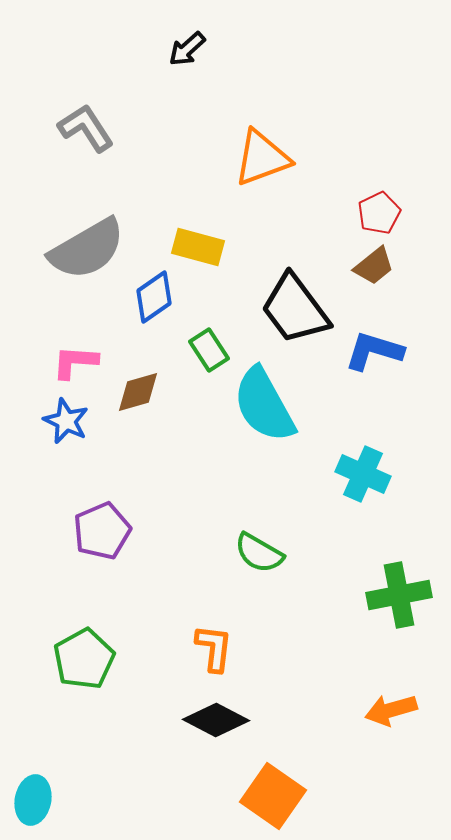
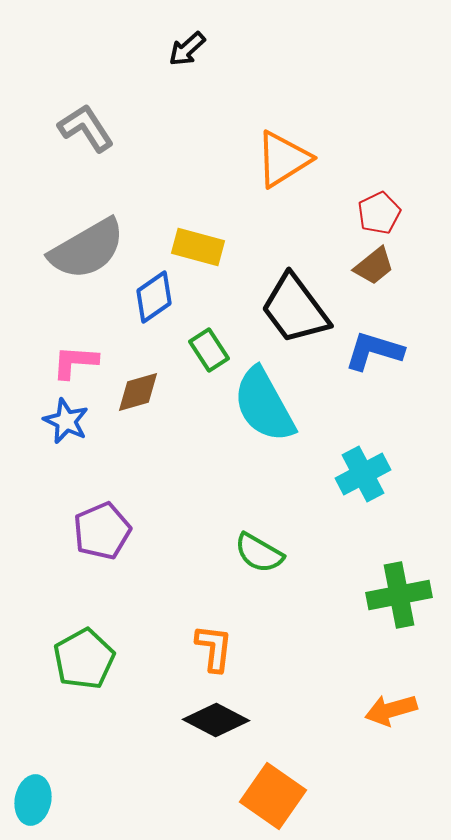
orange triangle: moved 21 px right, 1 px down; rotated 12 degrees counterclockwise
cyan cross: rotated 38 degrees clockwise
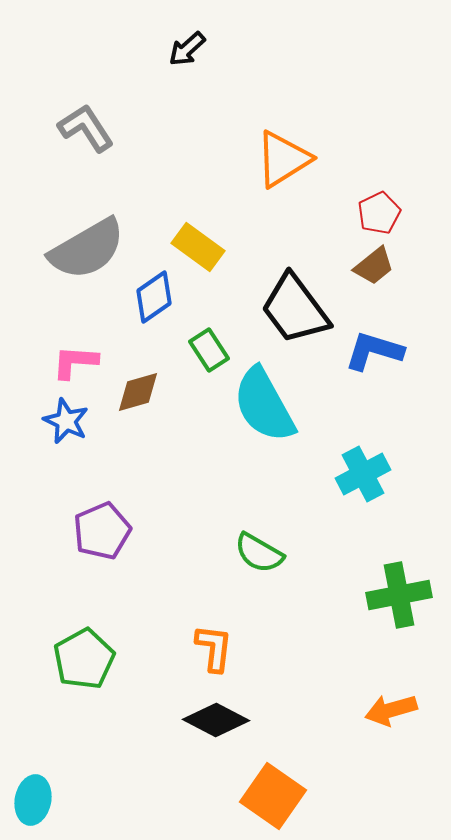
yellow rectangle: rotated 21 degrees clockwise
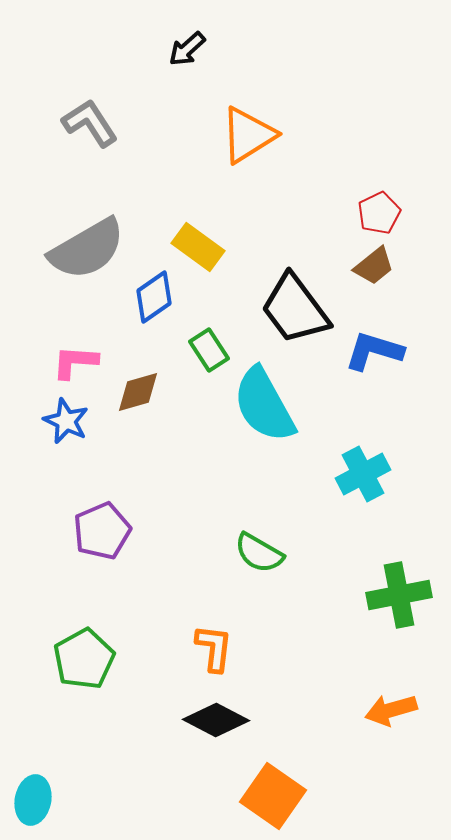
gray L-shape: moved 4 px right, 5 px up
orange triangle: moved 35 px left, 24 px up
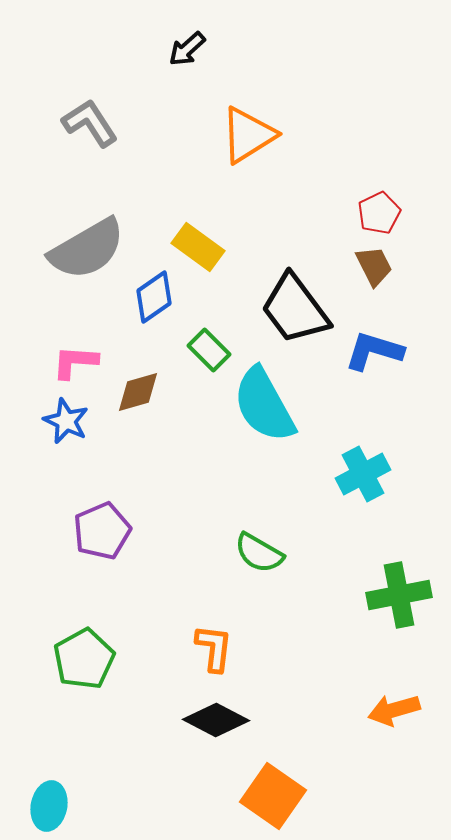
brown trapezoid: rotated 78 degrees counterclockwise
green rectangle: rotated 12 degrees counterclockwise
orange arrow: moved 3 px right
cyan ellipse: moved 16 px right, 6 px down
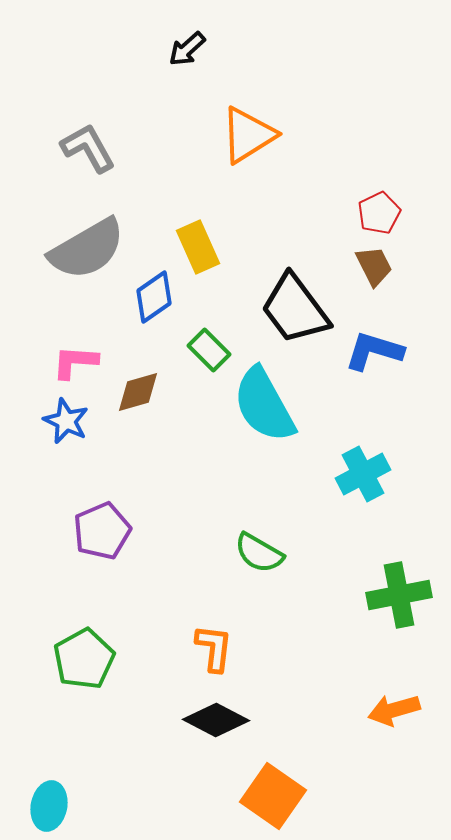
gray L-shape: moved 2 px left, 25 px down; rotated 4 degrees clockwise
yellow rectangle: rotated 30 degrees clockwise
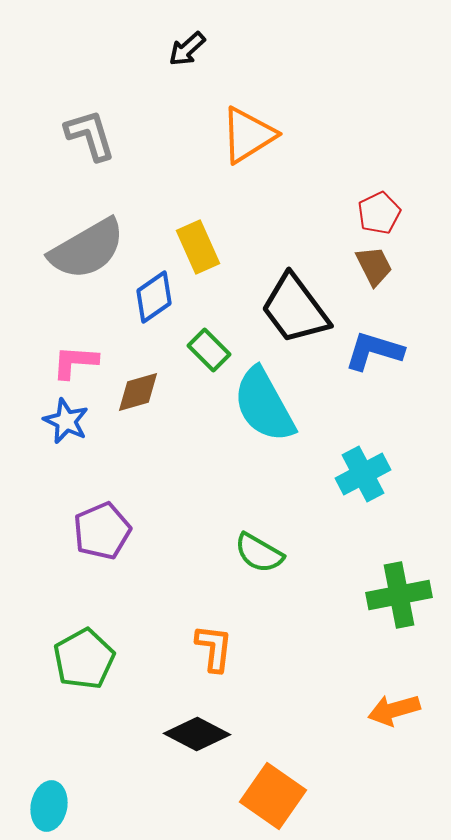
gray L-shape: moved 2 px right, 13 px up; rotated 12 degrees clockwise
black diamond: moved 19 px left, 14 px down
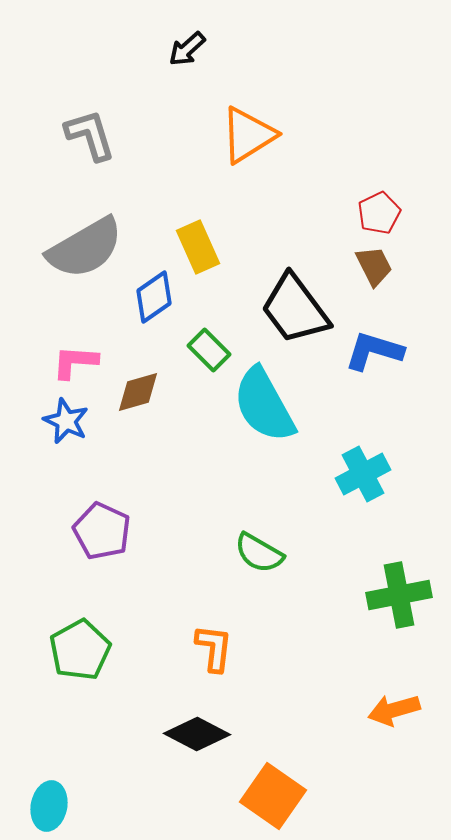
gray semicircle: moved 2 px left, 1 px up
purple pentagon: rotated 24 degrees counterclockwise
green pentagon: moved 4 px left, 9 px up
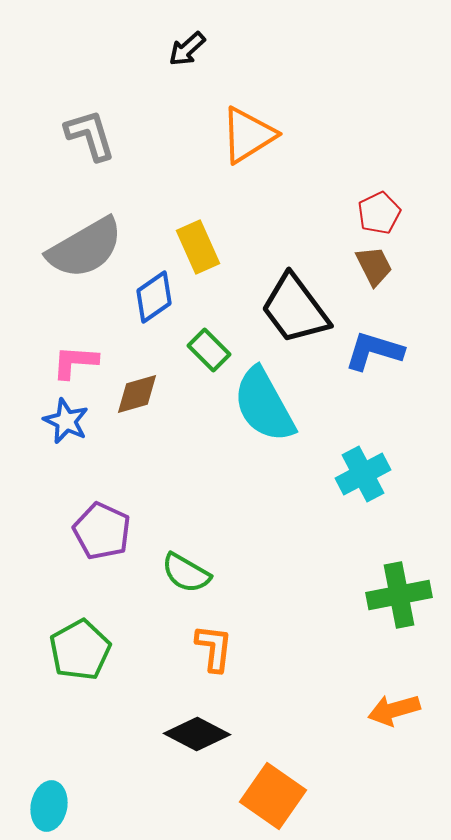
brown diamond: moved 1 px left, 2 px down
green semicircle: moved 73 px left, 20 px down
